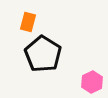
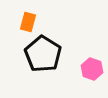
pink hexagon: moved 13 px up; rotated 15 degrees counterclockwise
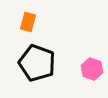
black pentagon: moved 6 px left, 9 px down; rotated 12 degrees counterclockwise
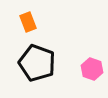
orange rectangle: rotated 36 degrees counterclockwise
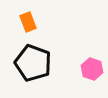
black pentagon: moved 4 px left
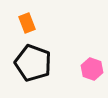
orange rectangle: moved 1 px left, 1 px down
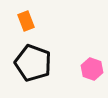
orange rectangle: moved 1 px left, 2 px up
